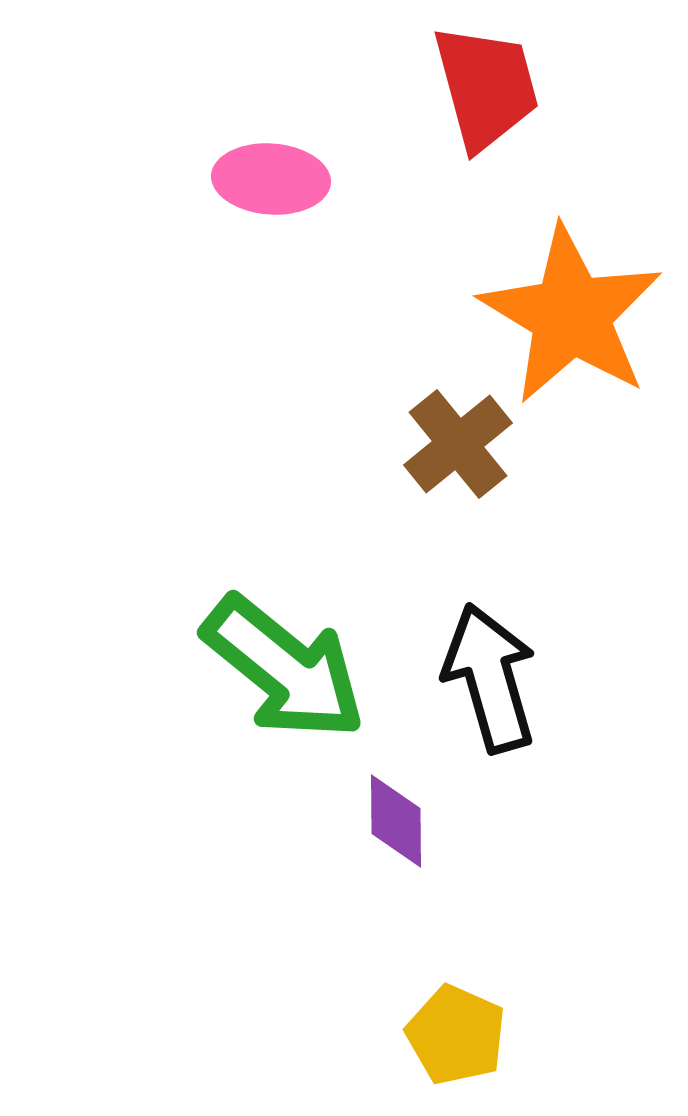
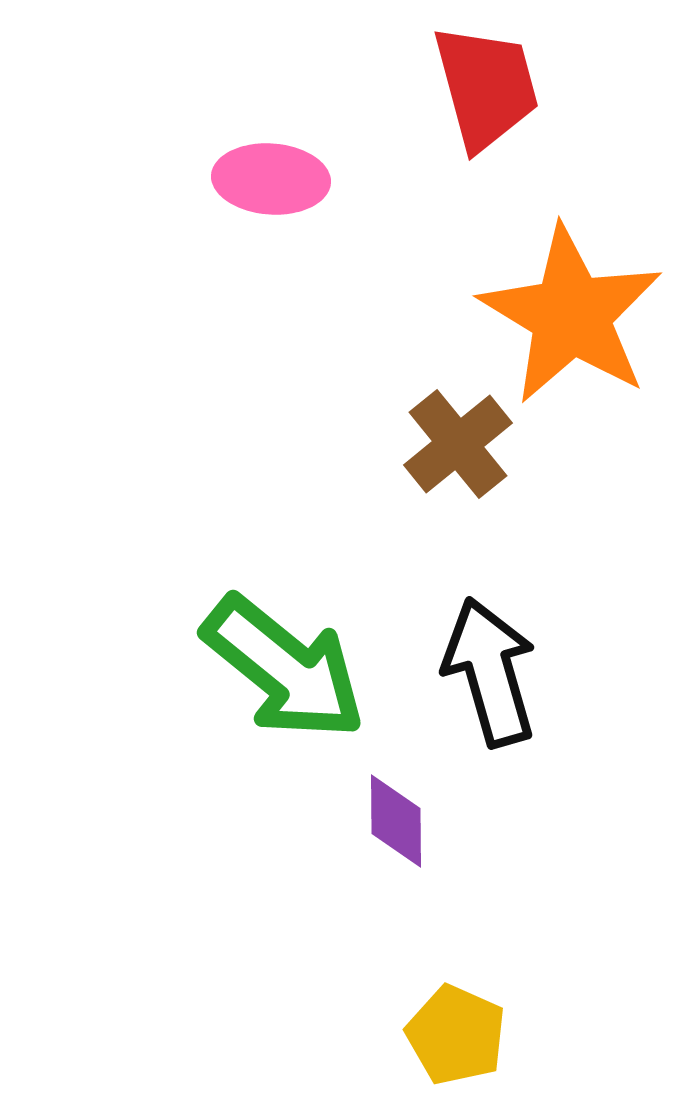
black arrow: moved 6 px up
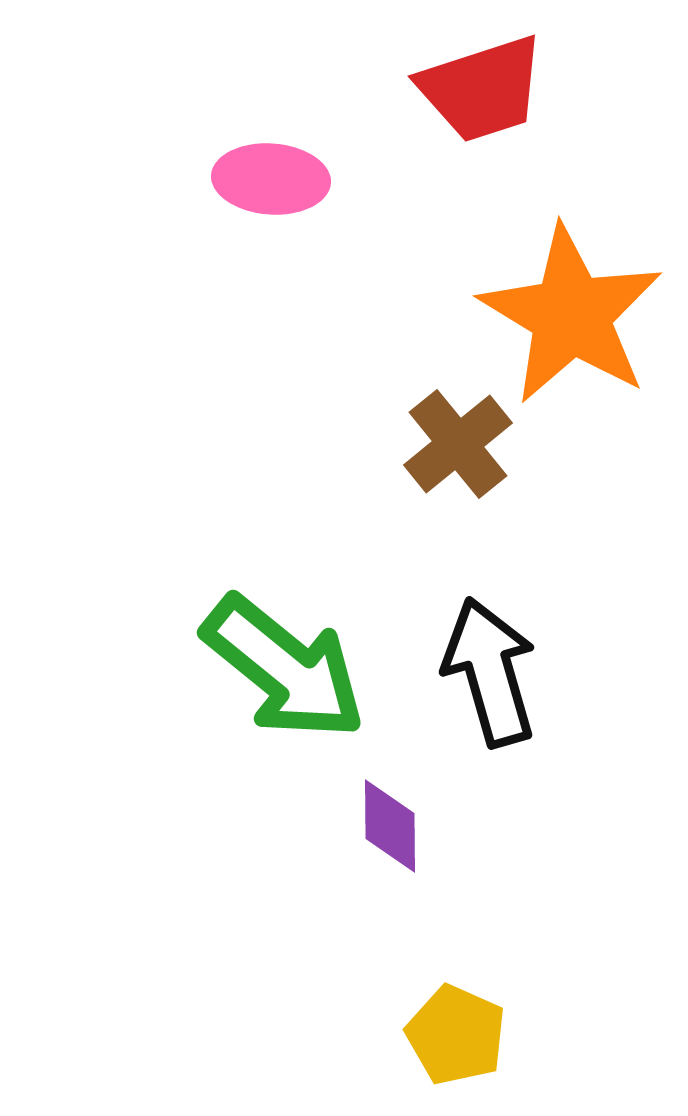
red trapezoid: moved 4 px left, 2 px down; rotated 87 degrees clockwise
purple diamond: moved 6 px left, 5 px down
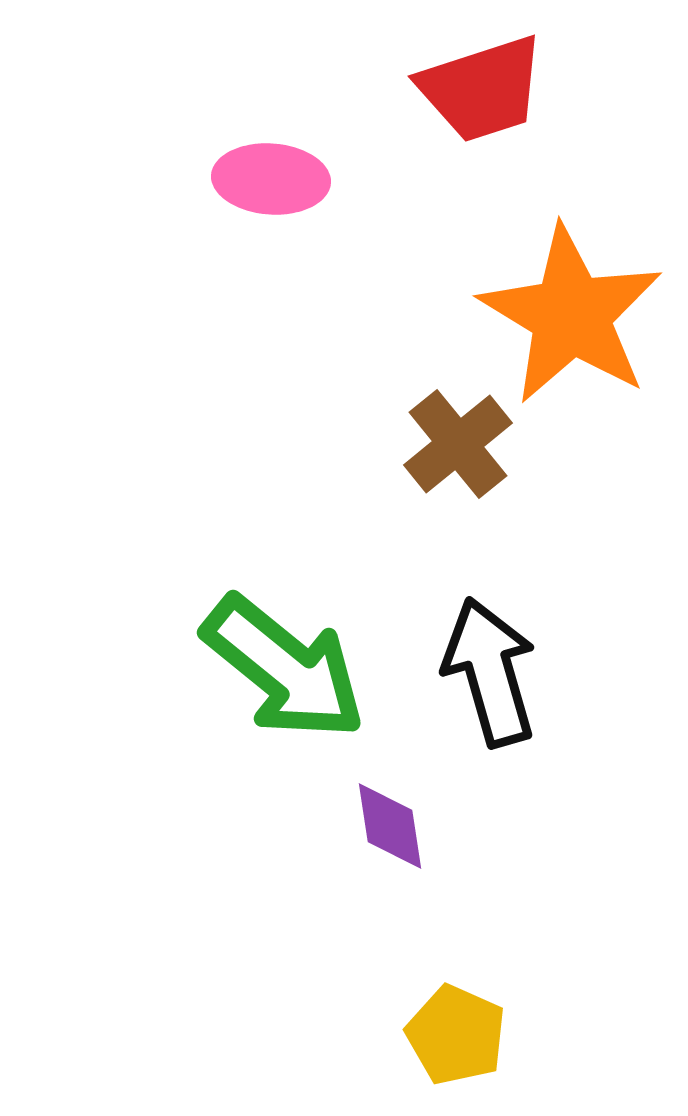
purple diamond: rotated 8 degrees counterclockwise
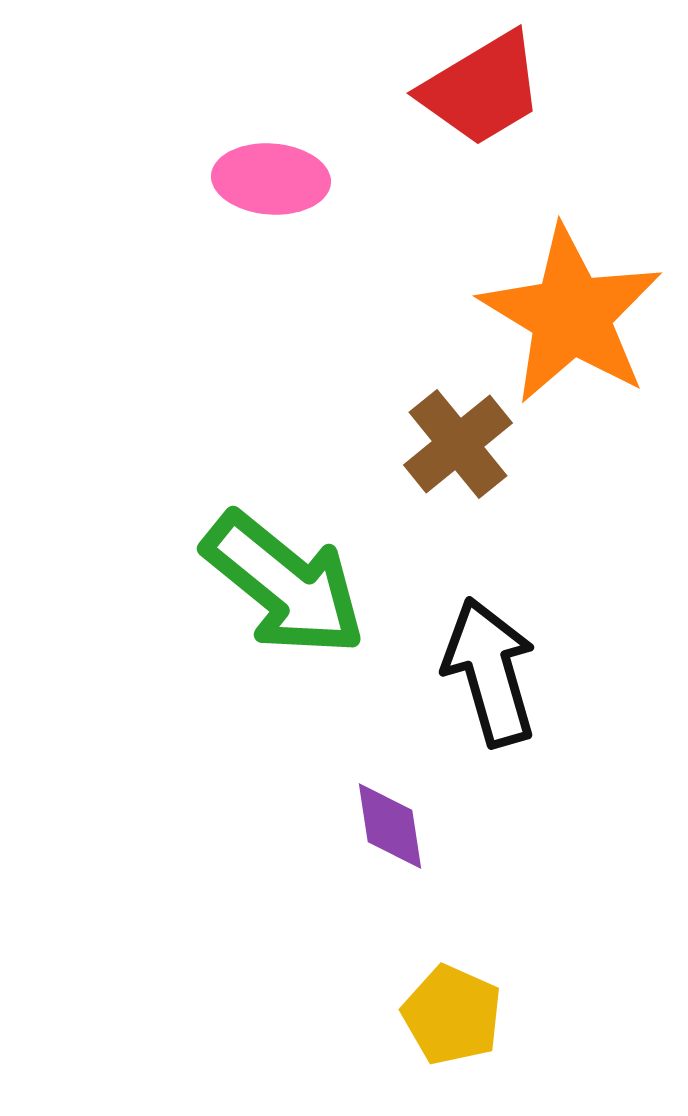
red trapezoid: rotated 13 degrees counterclockwise
green arrow: moved 84 px up
yellow pentagon: moved 4 px left, 20 px up
